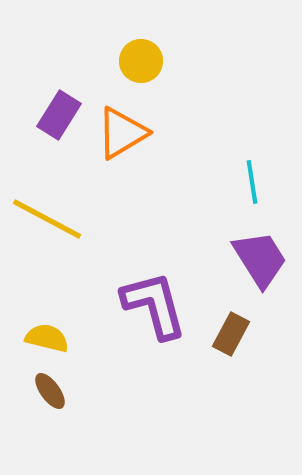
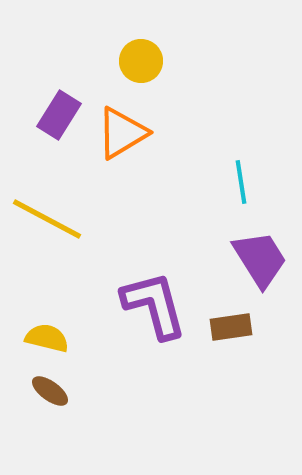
cyan line: moved 11 px left
brown rectangle: moved 7 px up; rotated 54 degrees clockwise
brown ellipse: rotated 18 degrees counterclockwise
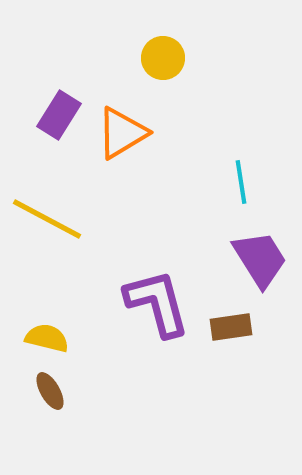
yellow circle: moved 22 px right, 3 px up
purple L-shape: moved 3 px right, 2 px up
brown ellipse: rotated 24 degrees clockwise
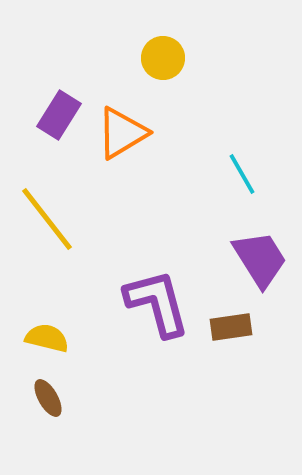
cyan line: moved 1 px right, 8 px up; rotated 21 degrees counterclockwise
yellow line: rotated 24 degrees clockwise
brown ellipse: moved 2 px left, 7 px down
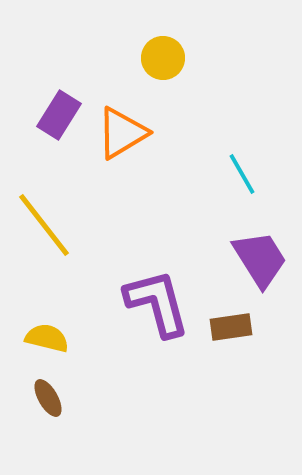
yellow line: moved 3 px left, 6 px down
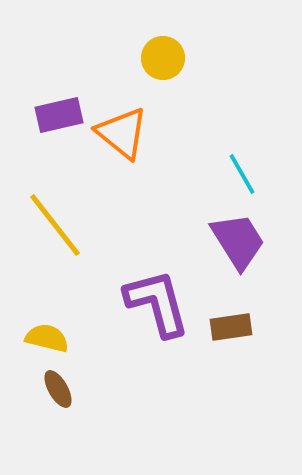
purple rectangle: rotated 45 degrees clockwise
orange triangle: rotated 50 degrees counterclockwise
yellow line: moved 11 px right
purple trapezoid: moved 22 px left, 18 px up
brown ellipse: moved 10 px right, 9 px up
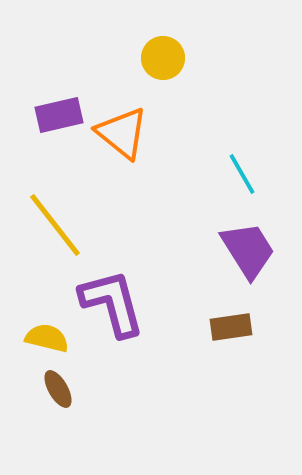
purple trapezoid: moved 10 px right, 9 px down
purple L-shape: moved 45 px left
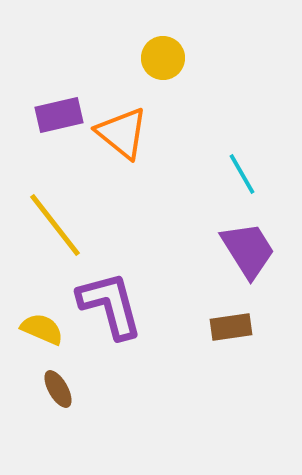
purple L-shape: moved 2 px left, 2 px down
yellow semicircle: moved 5 px left, 9 px up; rotated 9 degrees clockwise
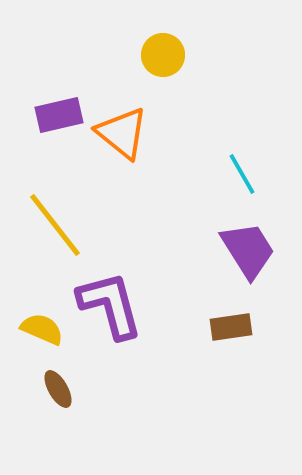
yellow circle: moved 3 px up
